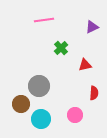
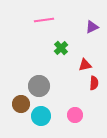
red semicircle: moved 10 px up
cyan circle: moved 3 px up
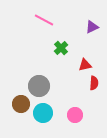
pink line: rotated 36 degrees clockwise
cyan circle: moved 2 px right, 3 px up
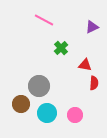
red triangle: rotated 24 degrees clockwise
cyan circle: moved 4 px right
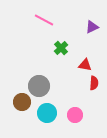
brown circle: moved 1 px right, 2 px up
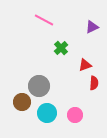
red triangle: rotated 32 degrees counterclockwise
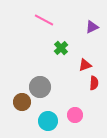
gray circle: moved 1 px right, 1 px down
cyan circle: moved 1 px right, 8 px down
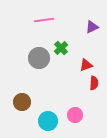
pink line: rotated 36 degrees counterclockwise
red triangle: moved 1 px right
gray circle: moved 1 px left, 29 px up
